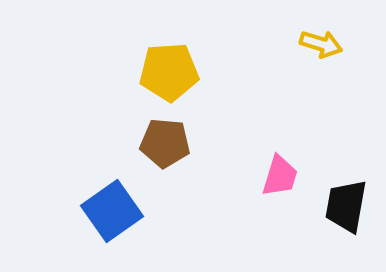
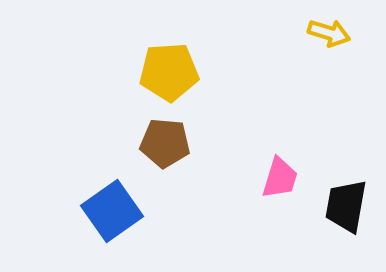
yellow arrow: moved 8 px right, 11 px up
pink trapezoid: moved 2 px down
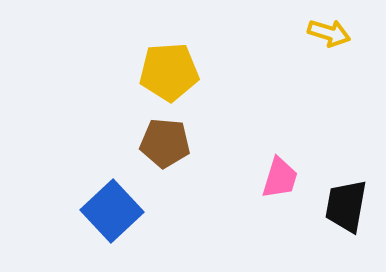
blue square: rotated 8 degrees counterclockwise
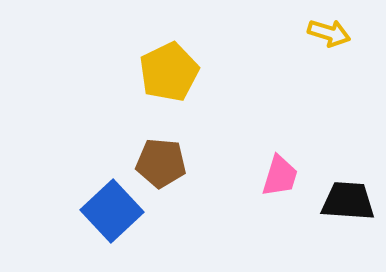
yellow pentagon: rotated 22 degrees counterclockwise
brown pentagon: moved 4 px left, 20 px down
pink trapezoid: moved 2 px up
black trapezoid: moved 2 px right, 5 px up; rotated 84 degrees clockwise
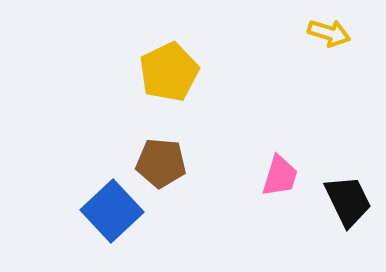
black trapezoid: rotated 60 degrees clockwise
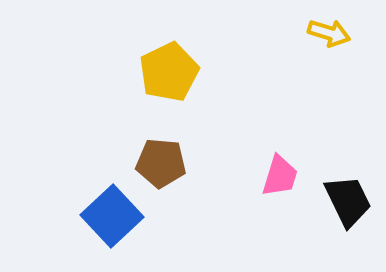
blue square: moved 5 px down
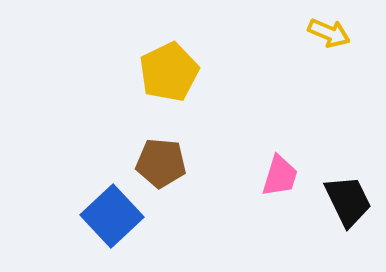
yellow arrow: rotated 6 degrees clockwise
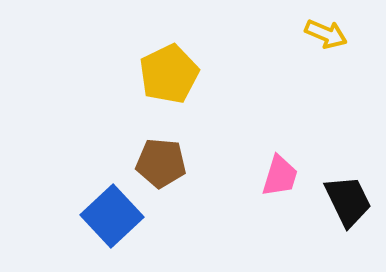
yellow arrow: moved 3 px left, 1 px down
yellow pentagon: moved 2 px down
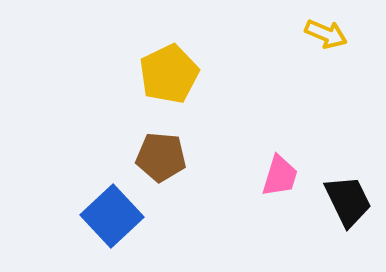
brown pentagon: moved 6 px up
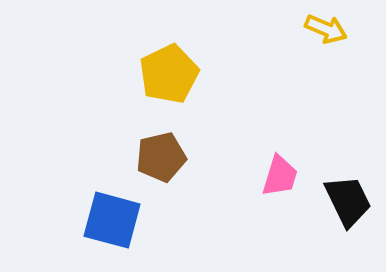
yellow arrow: moved 5 px up
brown pentagon: rotated 18 degrees counterclockwise
blue square: moved 4 px down; rotated 32 degrees counterclockwise
